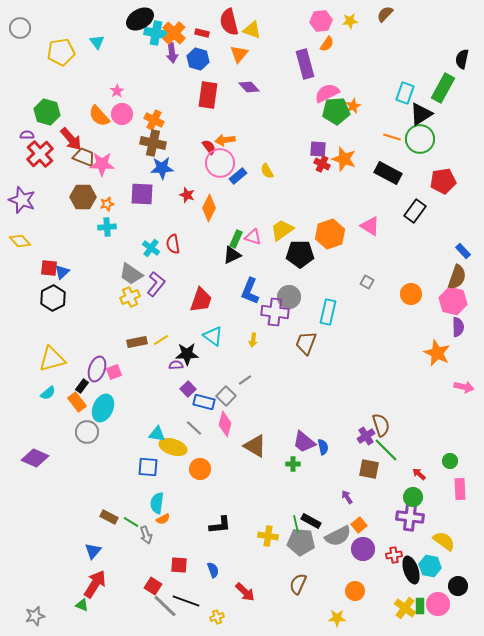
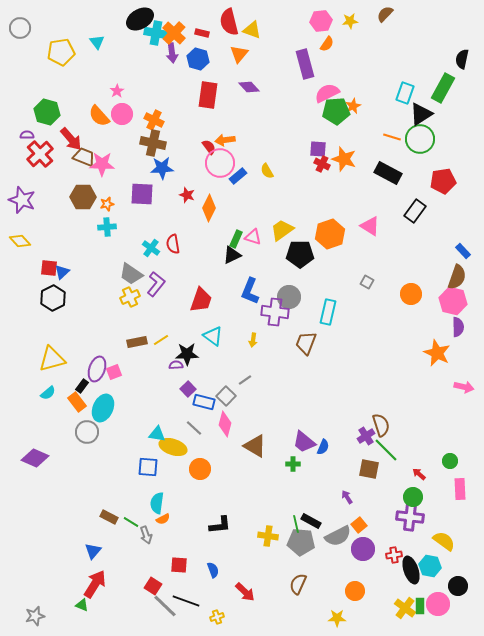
blue semicircle at (323, 447): rotated 35 degrees clockwise
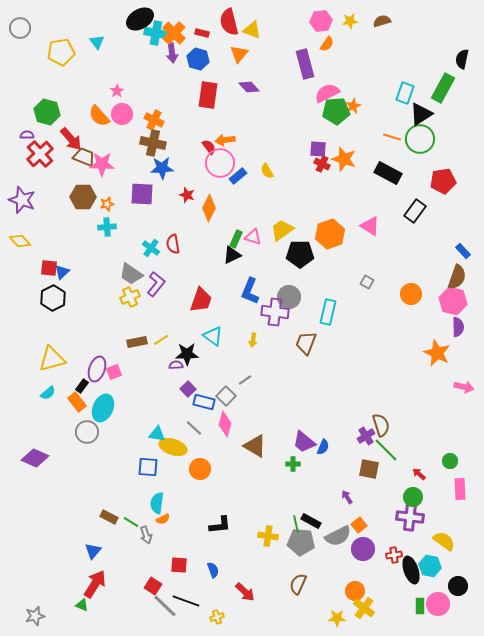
brown semicircle at (385, 14): moved 3 px left, 7 px down; rotated 30 degrees clockwise
yellow cross at (405, 608): moved 41 px left
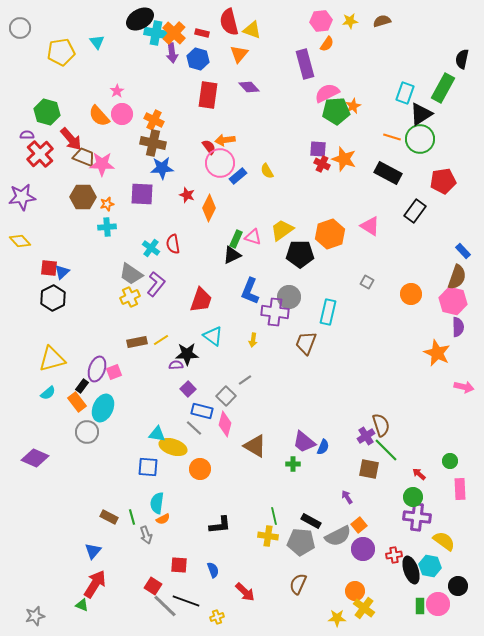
purple star at (22, 200): moved 3 px up; rotated 28 degrees counterclockwise
blue rectangle at (204, 402): moved 2 px left, 9 px down
purple cross at (410, 517): moved 7 px right
green line at (131, 522): moved 1 px right, 5 px up; rotated 42 degrees clockwise
green line at (296, 524): moved 22 px left, 8 px up
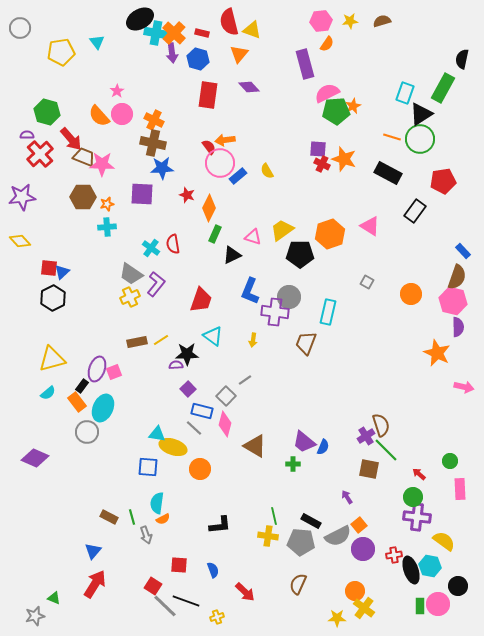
green rectangle at (236, 239): moved 21 px left, 5 px up
green triangle at (82, 605): moved 28 px left, 7 px up
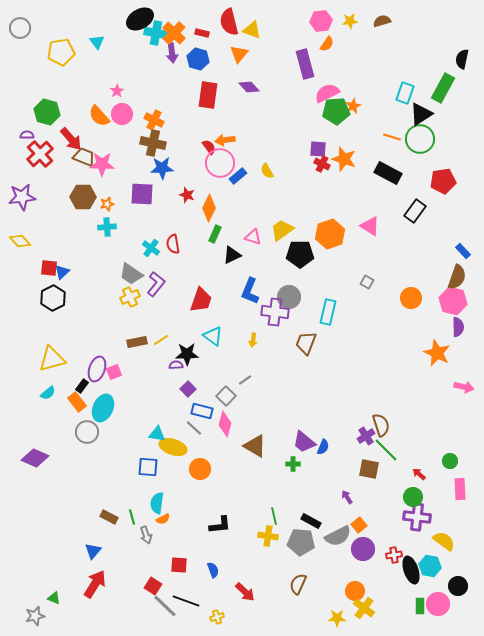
orange circle at (411, 294): moved 4 px down
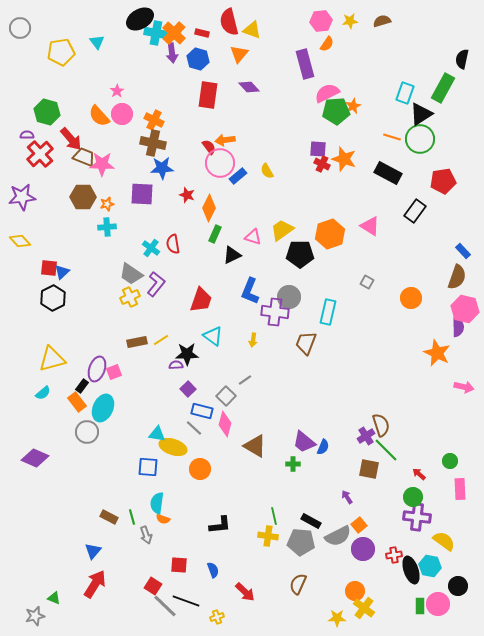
pink hexagon at (453, 301): moved 12 px right, 8 px down
cyan semicircle at (48, 393): moved 5 px left
orange semicircle at (163, 519): rotated 48 degrees clockwise
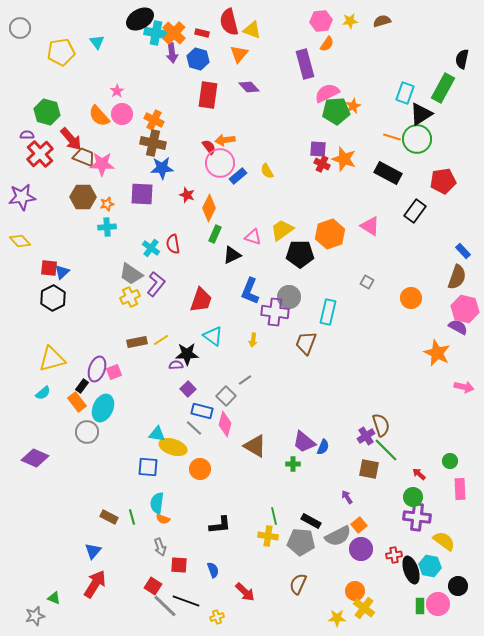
green circle at (420, 139): moved 3 px left
purple semicircle at (458, 327): rotated 60 degrees counterclockwise
gray arrow at (146, 535): moved 14 px right, 12 px down
purple circle at (363, 549): moved 2 px left
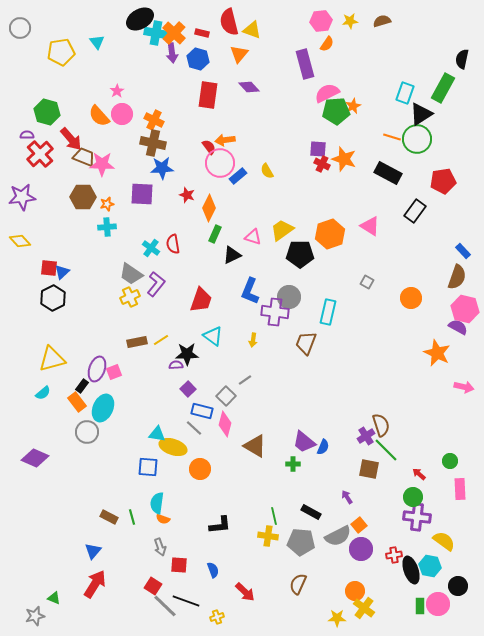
black rectangle at (311, 521): moved 9 px up
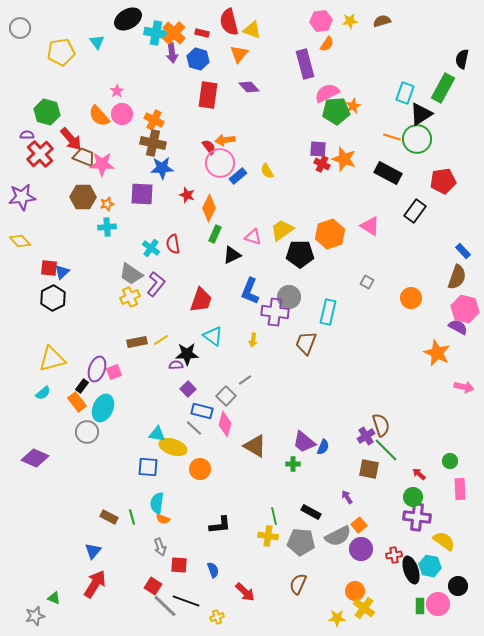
black ellipse at (140, 19): moved 12 px left
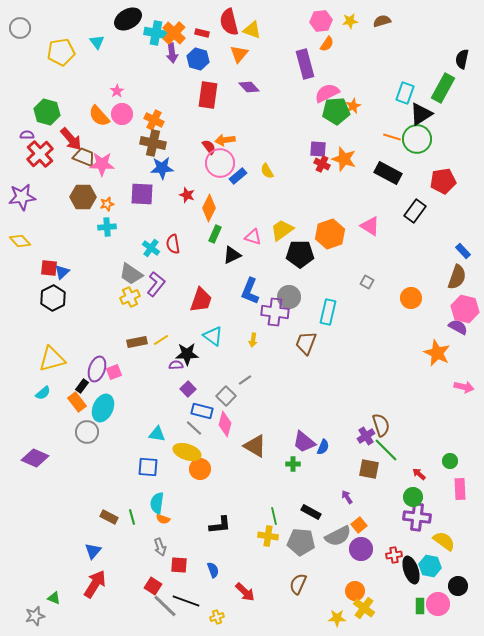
yellow ellipse at (173, 447): moved 14 px right, 5 px down
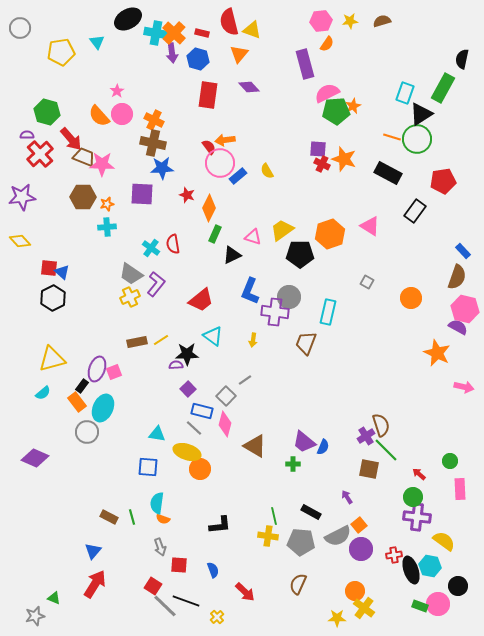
blue triangle at (62, 272): rotated 35 degrees counterclockwise
red trapezoid at (201, 300): rotated 32 degrees clockwise
green rectangle at (420, 606): rotated 70 degrees counterclockwise
yellow cross at (217, 617): rotated 24 degrees counterclockwise
